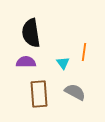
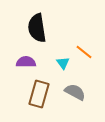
black semicircle: moved 6 px right, 5 px up
orange line: rotated 60 degrees counterclockwise
brown rectangle: rotated 20 degrees clockwise
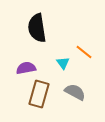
purple semicircle: moved 6 px down; rotated 12 degrees counterclockwise
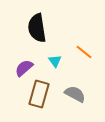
cyan triangle: moved 8 px left, 2 px up
purple semicircle: moved 2 px left; rotated 30 degrees counterclockwise
gray semicircle: moved 2 px down
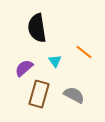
gray semicircle: moved 1 px left, 1 px down
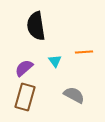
black semicircle: moved 1 px left, 2 px up
orange line: rotated 42 degrees counterclockwise
brown rectangle: moved 14 px left, 3 px down
